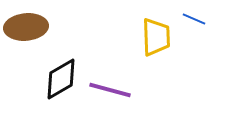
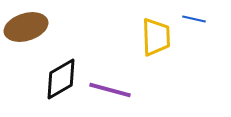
blue line: rotated 10 degrees counterclockwise
brown ellipse: rotated 12 degrees counterclockwise
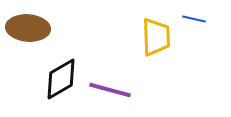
brown ellipse: moved 2 px right, 1 px down; rotated 21 degrees clockwise
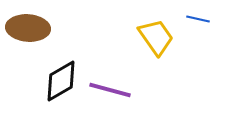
blue line: moved 4 px right
yellow trapezoid: rotated 33 degrees counterclockwise
black diamond: moved 2 px down
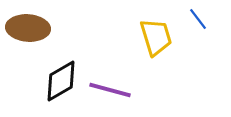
blue line: rotated 40 degrees clockwise
yellow trapezoid: rotated 18 degrees clockwise
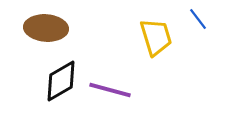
brown ellipse: moved 18 px right
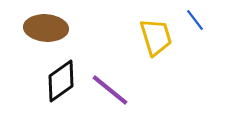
blue line: moved 3 px left, 1 px down
black diamond: rotated 6 degrees counterclockwise
purple line: rotated 24 degrees clockwise
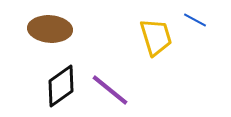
blue line: rotated 25 degrees counterclockwise
brown ellipse: moved 4 px right, 1 px down
black diamond: moved 5 px down
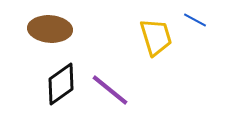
black diamond: moved 2 px up
